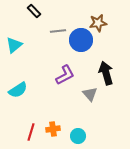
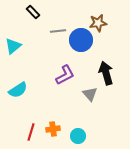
black rectangle: moved 1 px left, 1 px down
cyan triangle: moved 1 px left, 1 px down
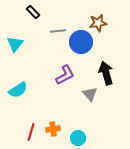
blue circle: moved 2 px down
cyan triangle: moved 2 px right, 2 px up; rotated 12 degrees counterclockwise
cyan circle: moved 2 px down
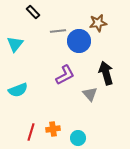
blue circle: moved 2 px left, 1 px up
cyan semicircle: rotated 12 degrees clockwise
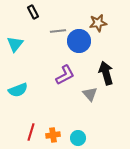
black rectangle: rotated 16 degrees clockwise
orange cross: moved 6 px down
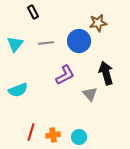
gray line: moved 12 px left, 12 px down
cyan circle: moved 1 px right, 1 px up
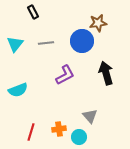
blue circle: moved 3 px right
gray triangle: moved 22 px down
orange cross: moved 6 px right, 6 px up
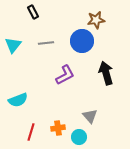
brown star: moved 2 px left, 3 px up
cyan triangle: moved 2 px left, 1 px down
cyan semicircle: moved 10 px down
orange cross: moved 1 px left, 1 px up
